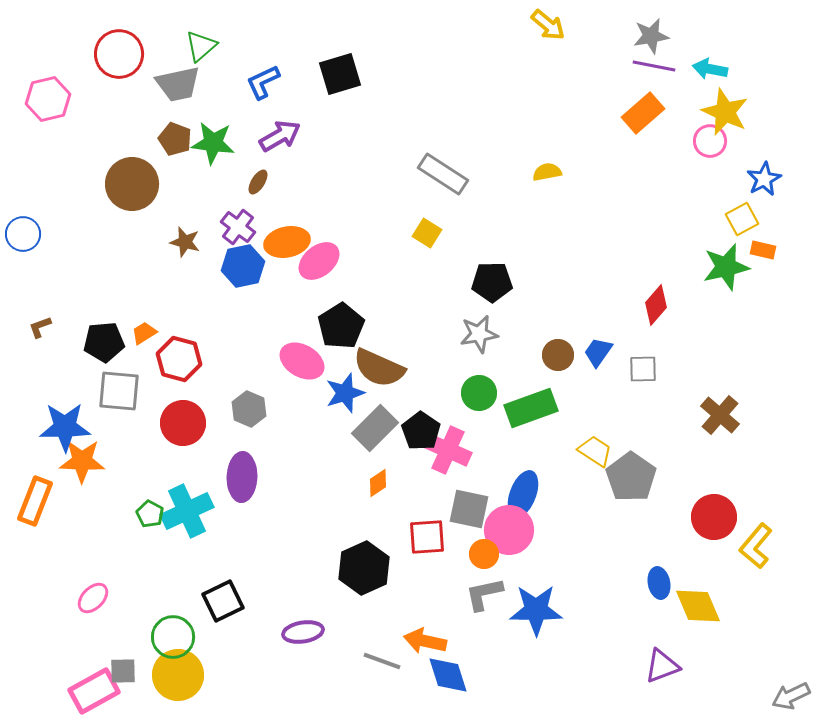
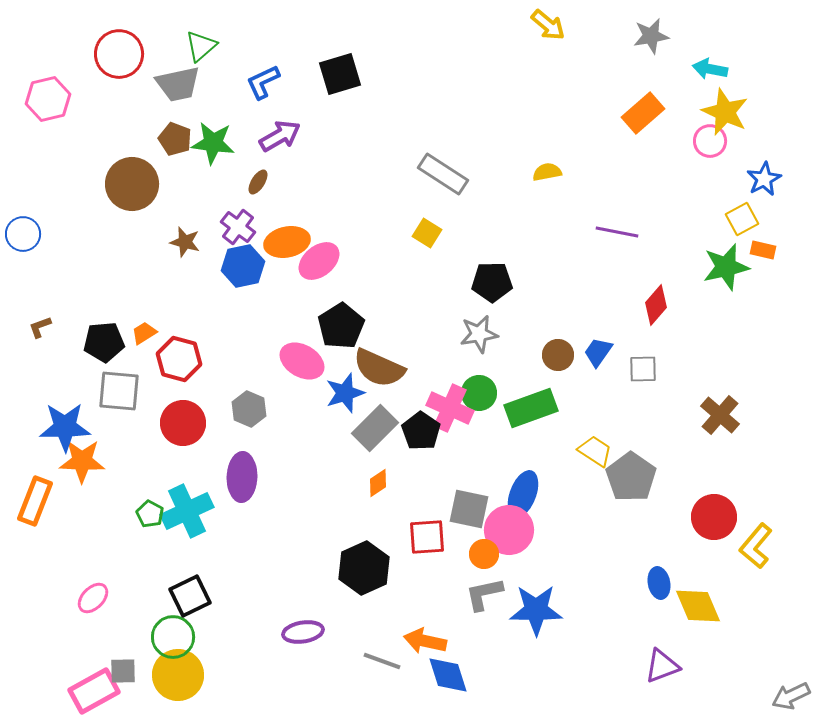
purple line at (654, 66): moved 37 px left, 166 px down
pink cross at (448, 450): moved 2 px right, 42 px up
black square at (223, 601): moved 33 px left, 5 px up
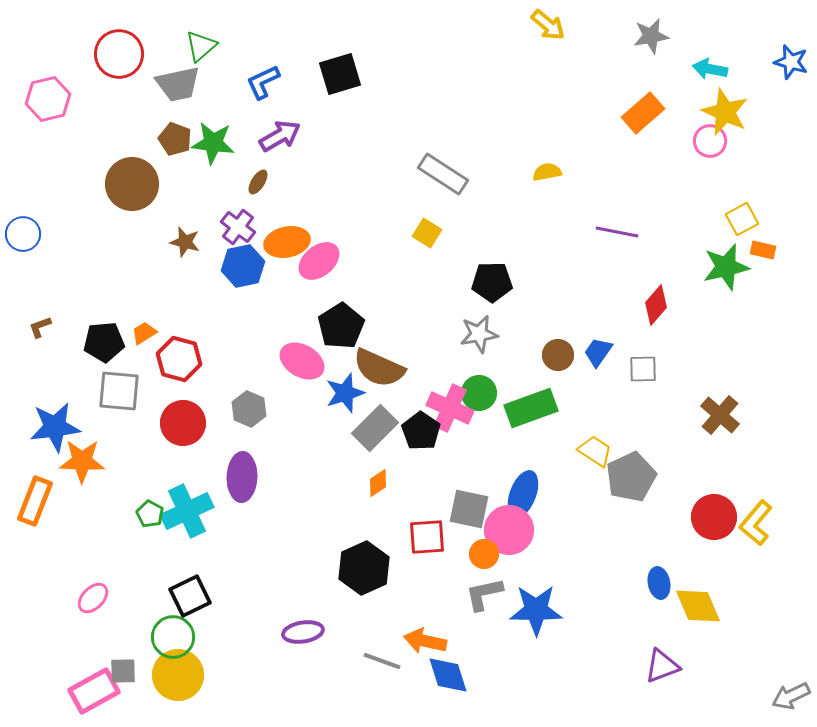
blue star at (764, 179): moved 27 px right, 117 px up; rotated 28 degrees counterclockwise
blue star at (65, 427): moved 10 px left; rotated 6 degrees counterclockwise
gray pentagon at (631, 477): rotated 12 degrees clockwise
yellow L-shape at (756, 546): moved 23 px up
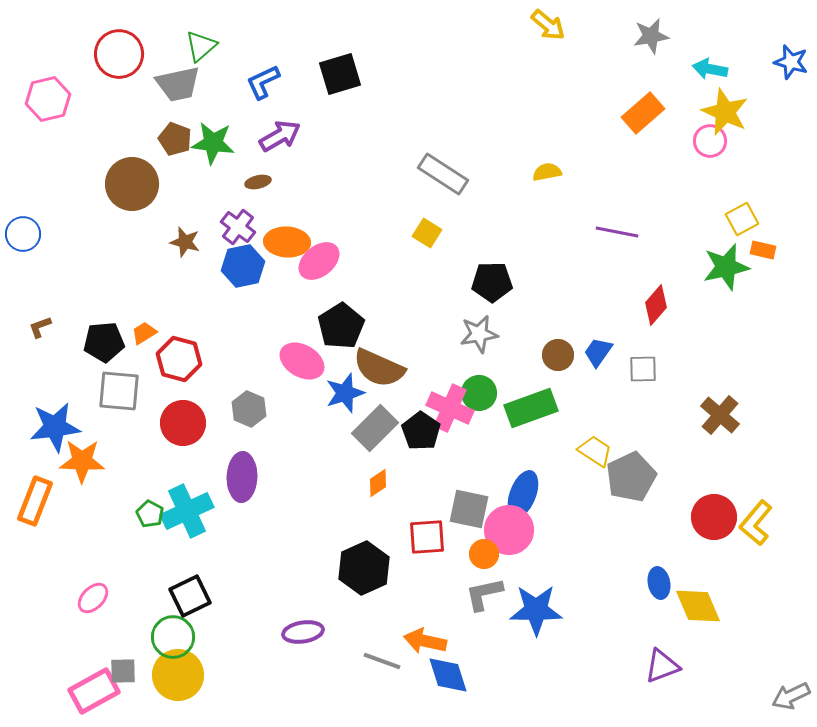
brown ellipse at (258, 182): rotated 45 degrees clockwise
orange ellipse at (287, 242): rotated 15 degrees clockwise
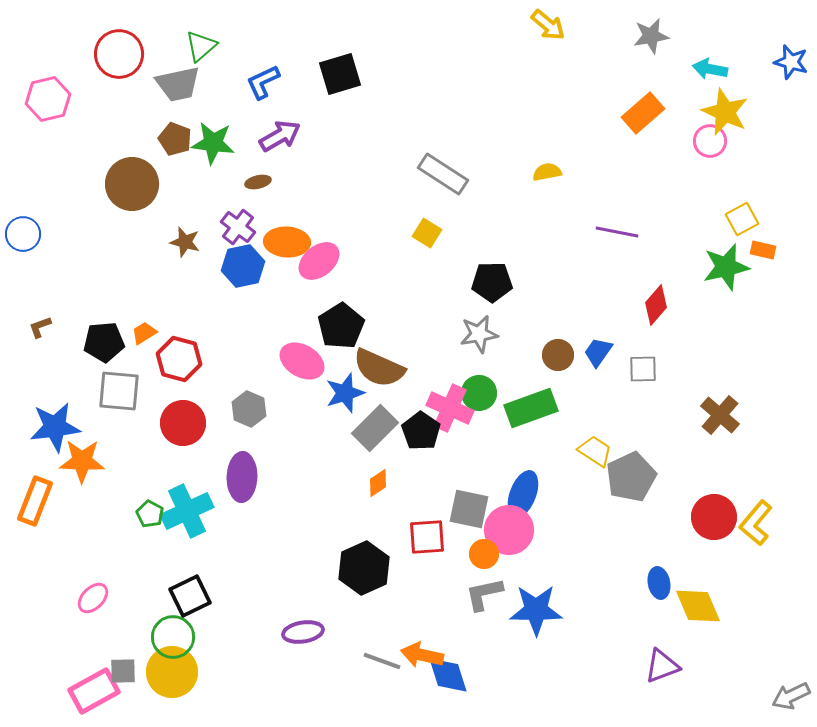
orange arrow at (425, 641): moved 3 px left, 14 px down
yellow circle at (178, 675): moved 6 px left, 3 px up
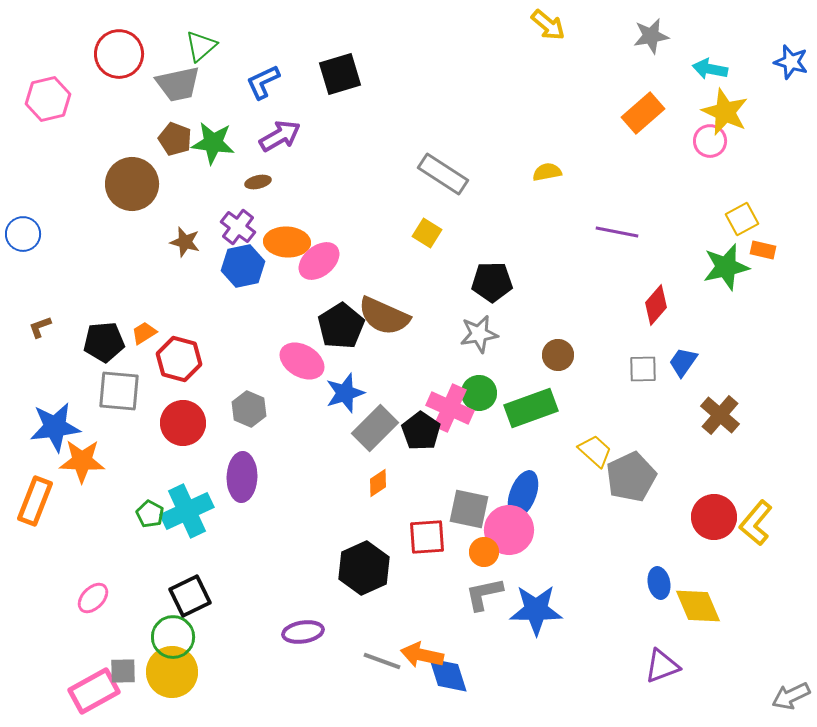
blue trapezoid at (598, 352): moved 85 px right, 10 px down
brown semicircle at (379, 368): moved 5 px right, 52 px up
yellow trapezoid at (595, 451): rotated 9 degrees clockwise
orange circle at (484, 554): moved 2 px up
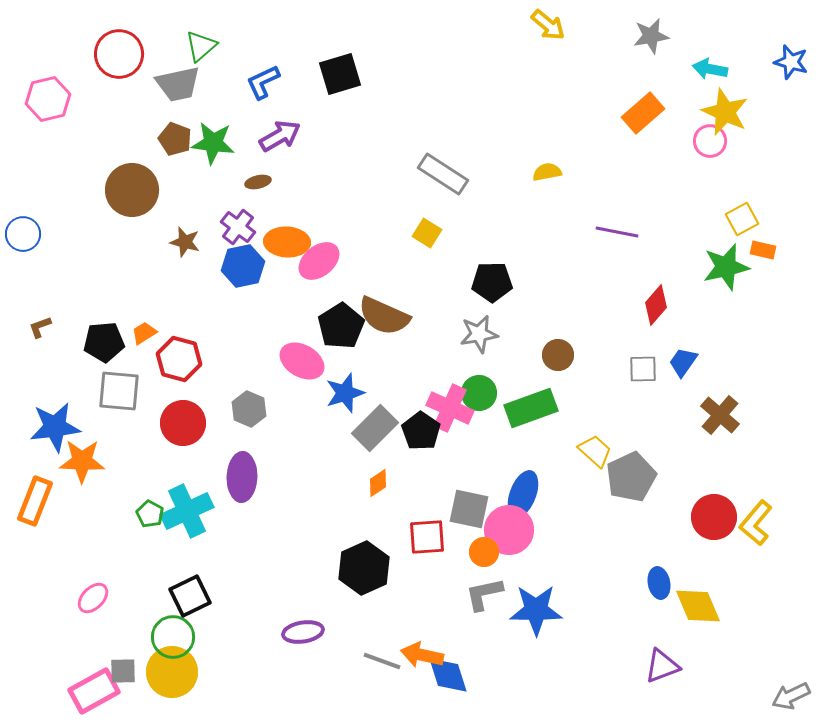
brown circle at (132, 184): moved 6 px down
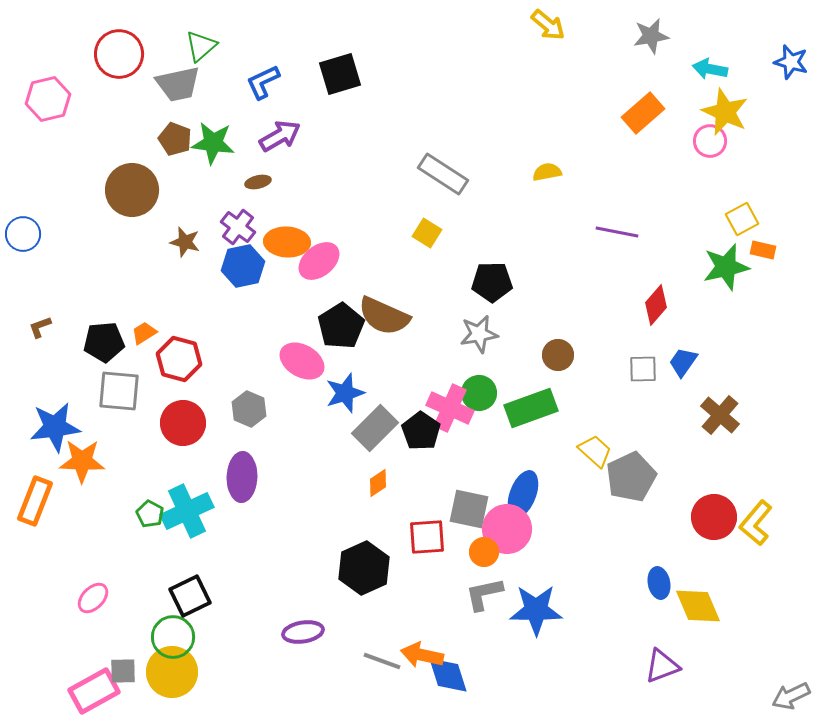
pink circle at (509, 530): moved 2 px left, 1 px up
